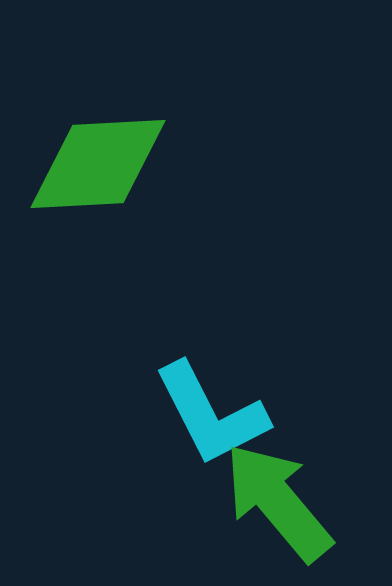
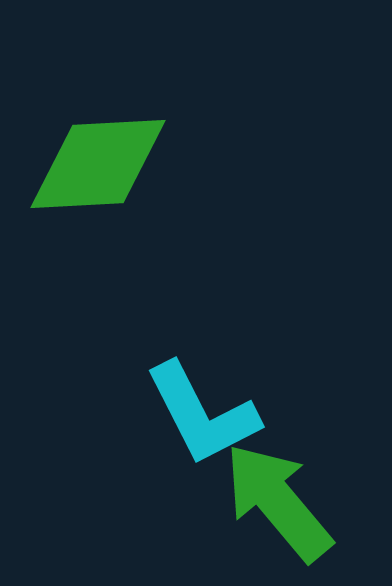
cyan L-shape: moved 9 px left
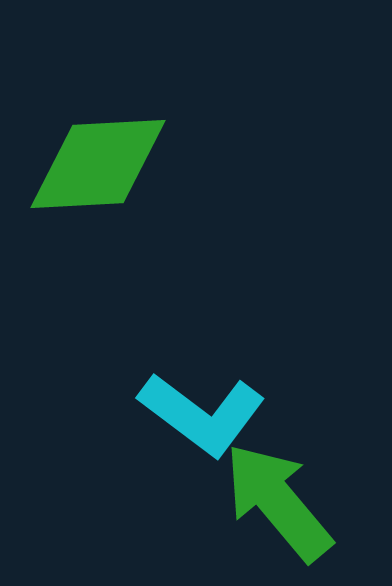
cyan L-shape: rotated 26 degrees counterclockwise
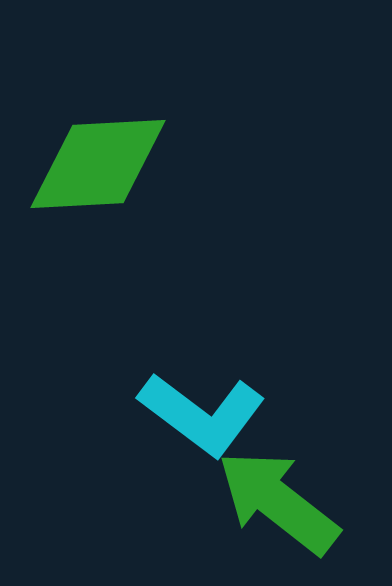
green arrow: rotated 12 degrees counterclockwise
